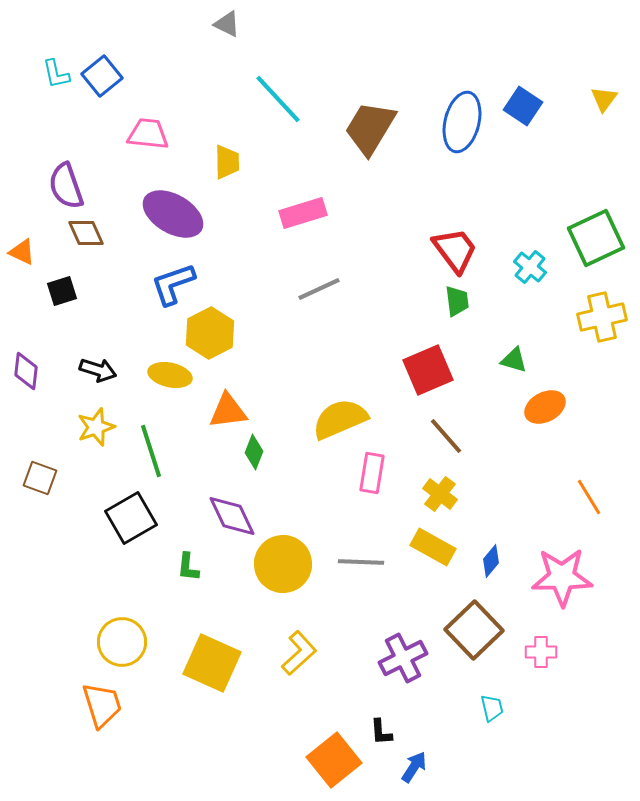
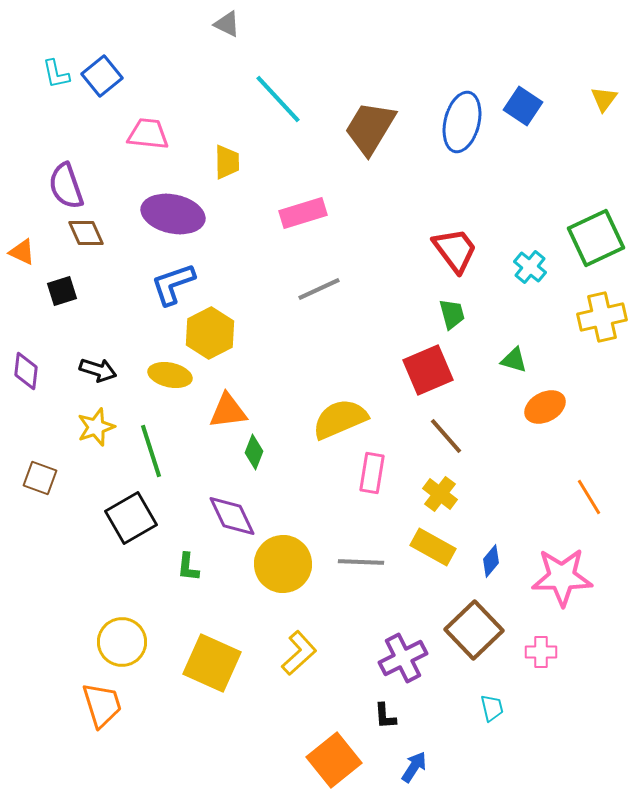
purple ellipse at (173, 214): rotated 18 degrees counterclockwise
green trapezoid at (457, 301): moved 5 px left, 13 px down; rotated 8 degrees counterclockwise
black L-shape at (381, 732): moved 4 px right, 16 px up
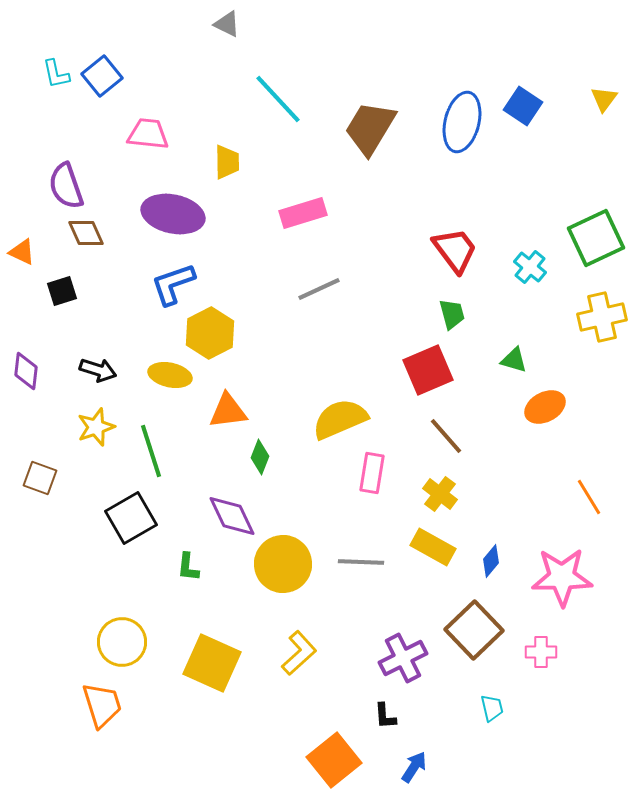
green diamond at (254, 452): moved 6 px right, 5 px down
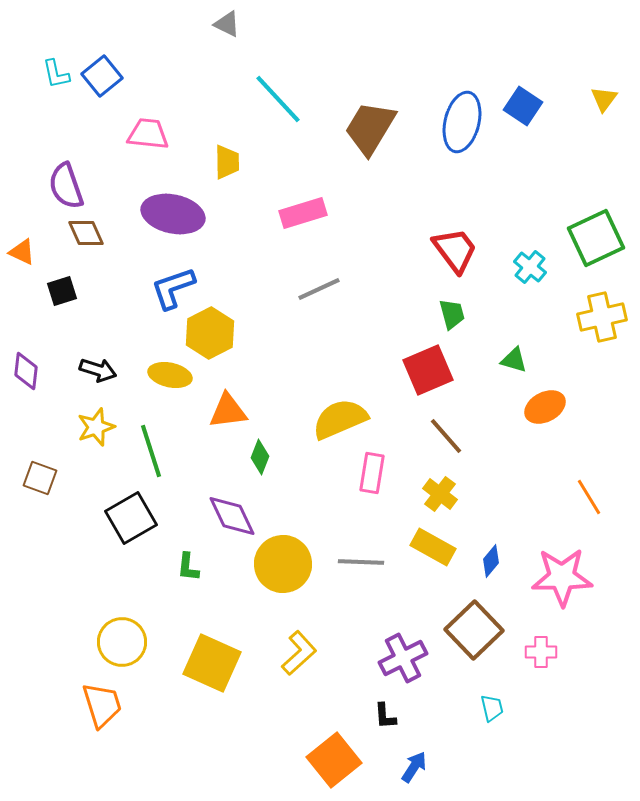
blue L-shape at (173, 284): moved 4 px down
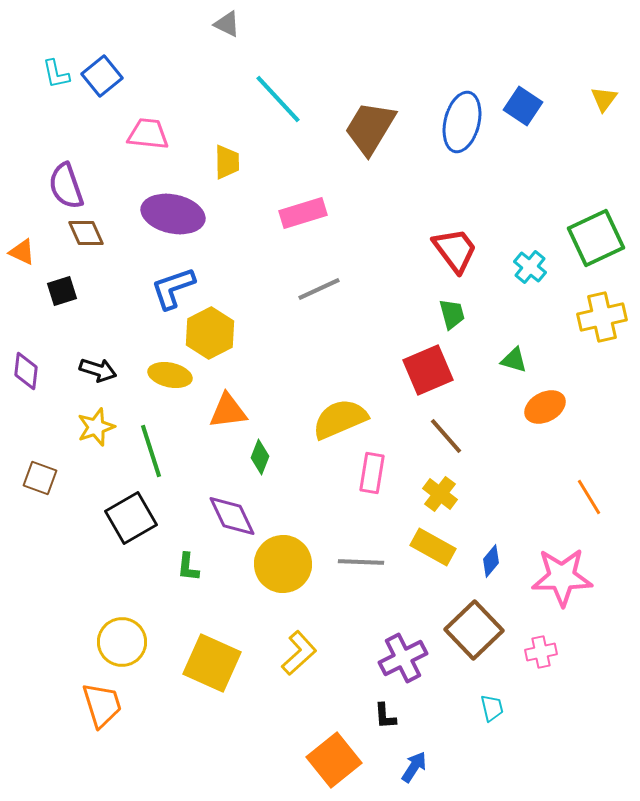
pink cross at (541, 652): rotated 12 degrees counterclockwise
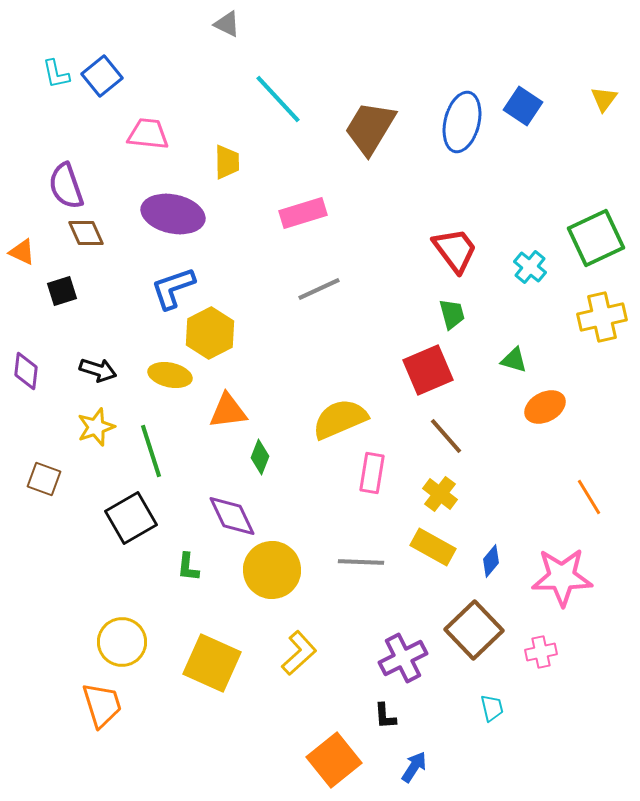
brown square at (40, 478): moved 4 px right, 1 px down
yellow circle at (283, 564): moved 11 px left, 6 px down
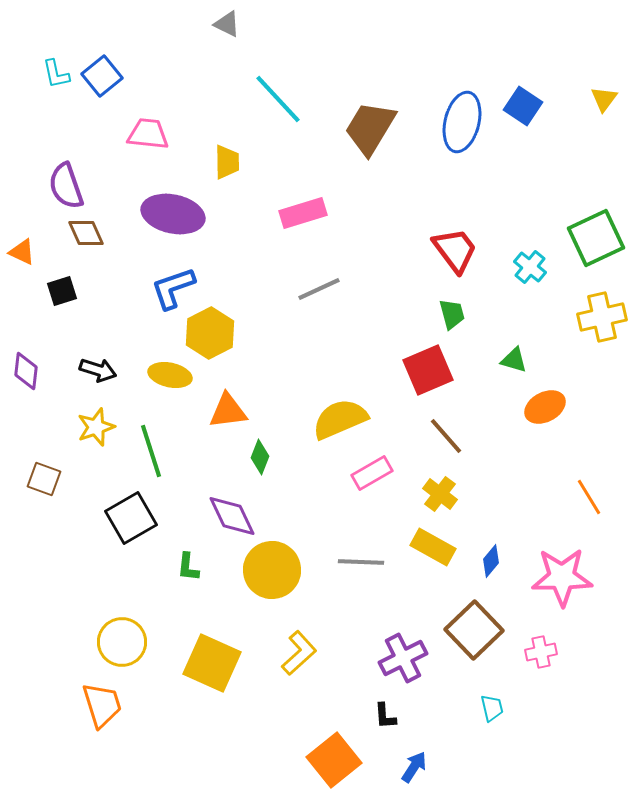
pink rectangle at (372, 473): rotated 51 degrees clockwise
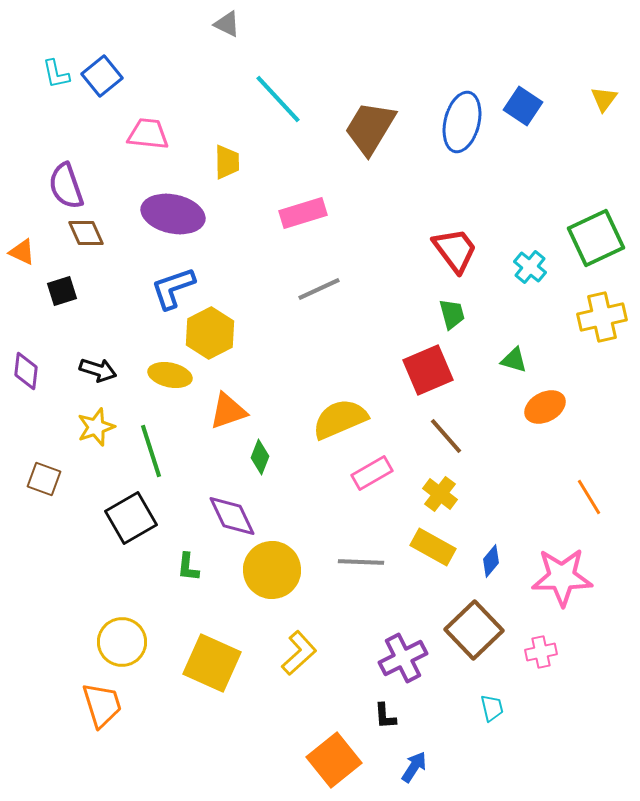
orange triangle at (228, 411): rotated 12 degrees counterclockwise
